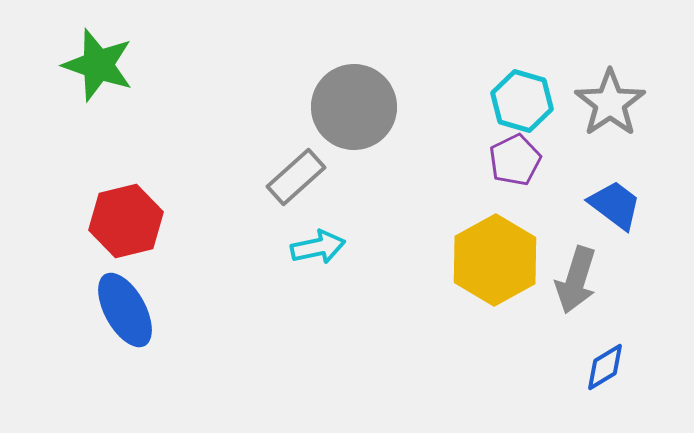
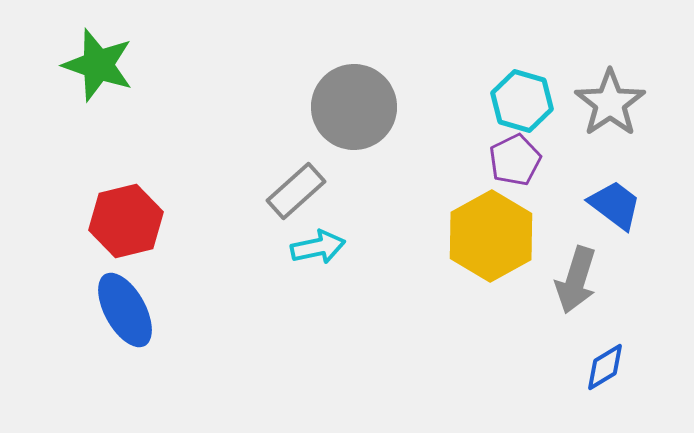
gray rectangle: moved 14 px down
yellow hexagon: moved 4 px left, 24 px up
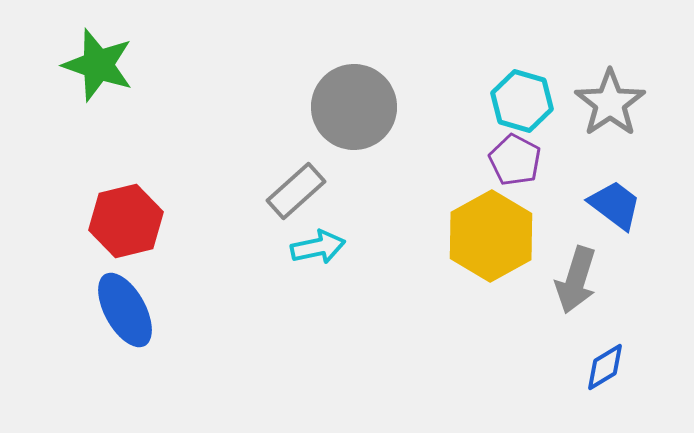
purple pentagon: rotated 18 degrees counterclockwise
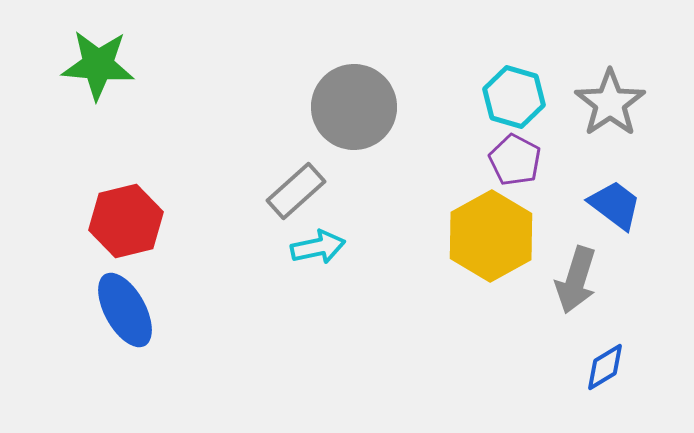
green star: rotated 14 degrees counterclockwise
cyan hexagon: moved 8 px left, 4 px up
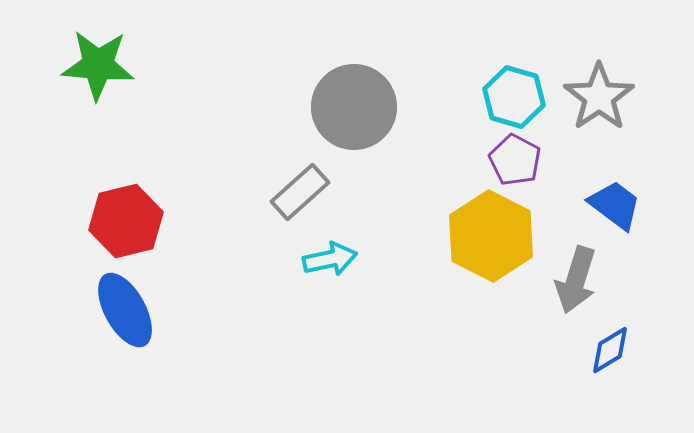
gray star: moved 11 px left, 6 px up
gray rectangle: moved 4 px right, 1 px down
yellow hexagon: rotated 4 degrees counterclockwise
cyan arrow: moved 12 px right, 12 px down
blue diamond: moved 5 px right, 17 px up
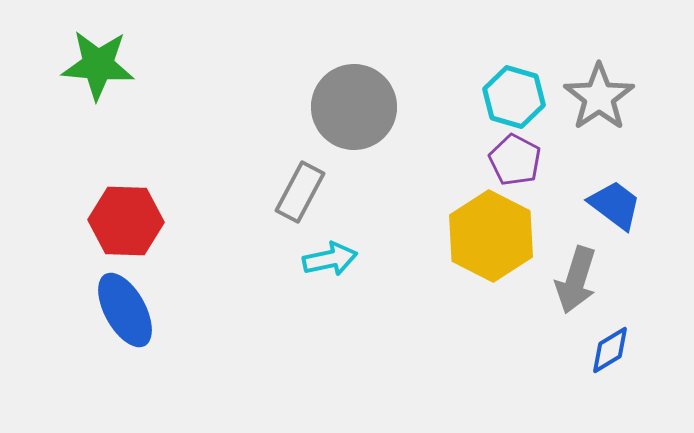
gray rectangle: rotated 20 degrees counterclockwise
red hexagon: rotated 16 degrees clockwise
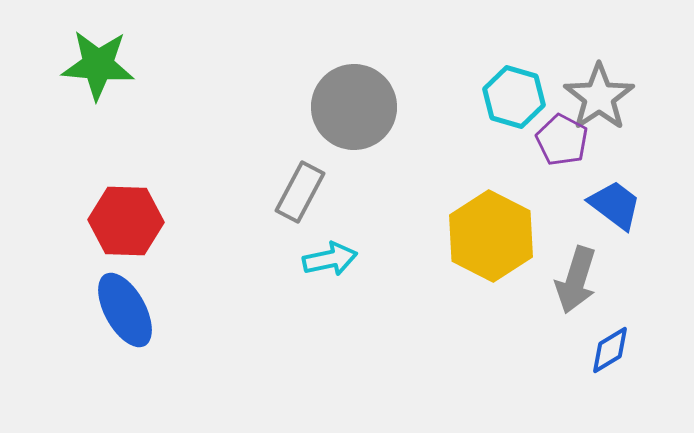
purple pentagon: moved 47 px right, 20 px up
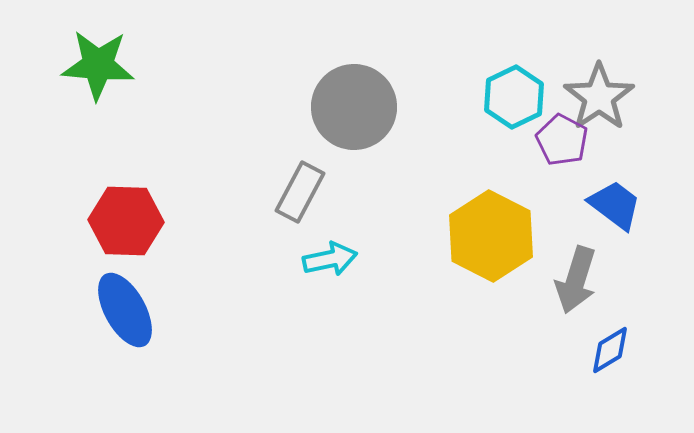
cyan hexagon: rotated 18 degrees clockwise
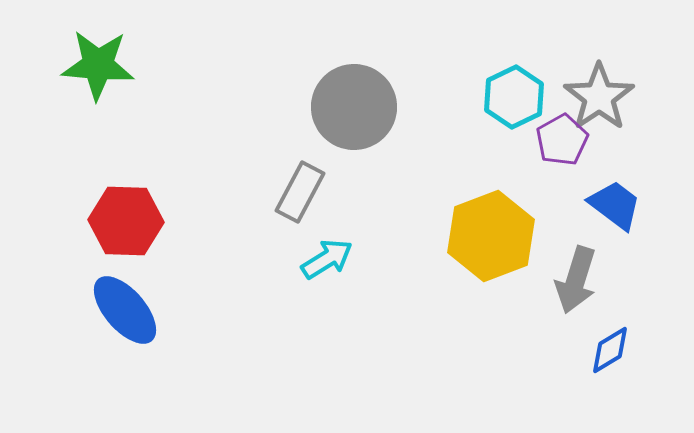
purple pentagon: rotated 15 degrees clockwise
yellow hexagon: rotated 12 degrees clockwise
cyan arrow: moved 3 px left; rotated 20 degrees counterclockwise
blue ellipse: rotated 12 degrees counterclockwise
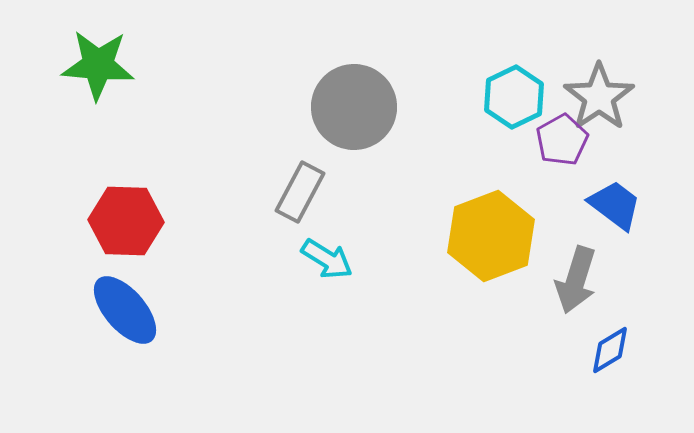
cyan arrow: rotated 64 degrees clockwise
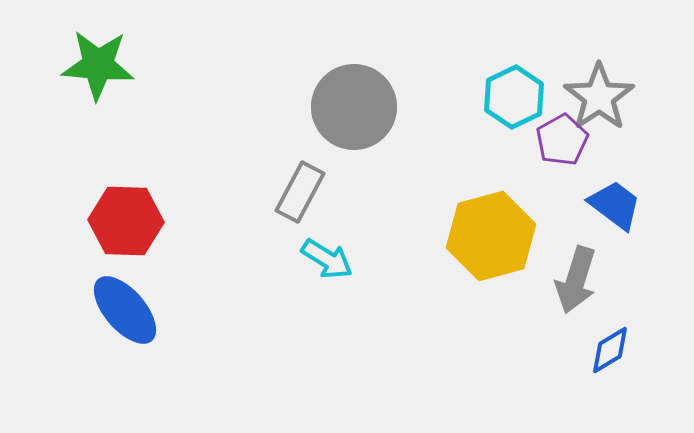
yellow hexagon: rotated 6 degrees clockwise
